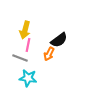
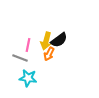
yellow arrow: moved 21 px right, 11 px down
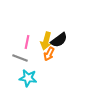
pink line: moved 1 px left, 3 px up
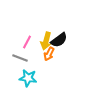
pink line: rotated 16 degrees clockwise
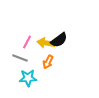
yellow arrow: moved 2 px down; rotated 84 degrees clockwise
orange arrow: moved 1 px left, 8 px down
cyan star: rotated 12 degrees counterclockwise
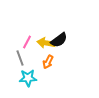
gray line: rotated 49 degrees clockwise
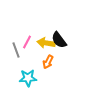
black semicircle: rotated 90 degrees clockwise
gray line: moved 4 px left, 8 px up
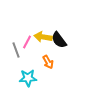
yellow arrow: moved 3 px left, 6 px up
orange arrow: rotated 56 degrees counterclockwise
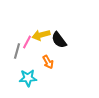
yellow arrow: moved 2 px left, 2 px up; rotated 24 degrees counterclockwise
gray line: moved 1 px right, 1 px down; rotated 35 degrees clockwise
